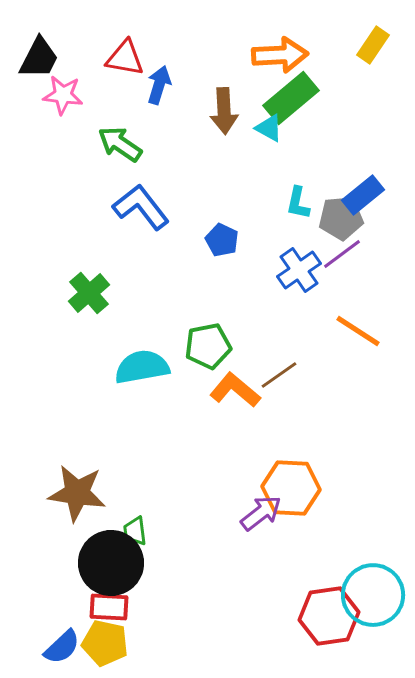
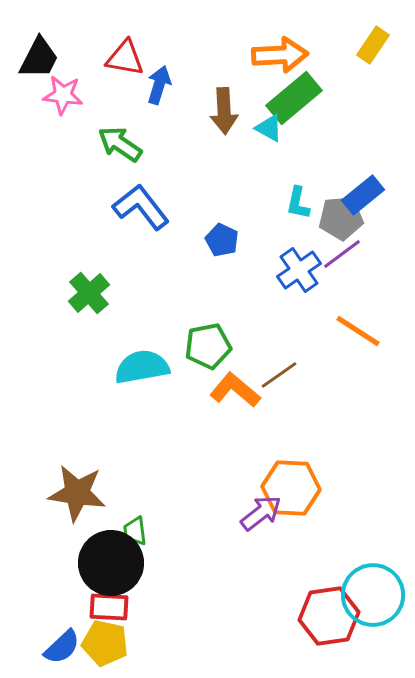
green rectangle: moved 3 px right
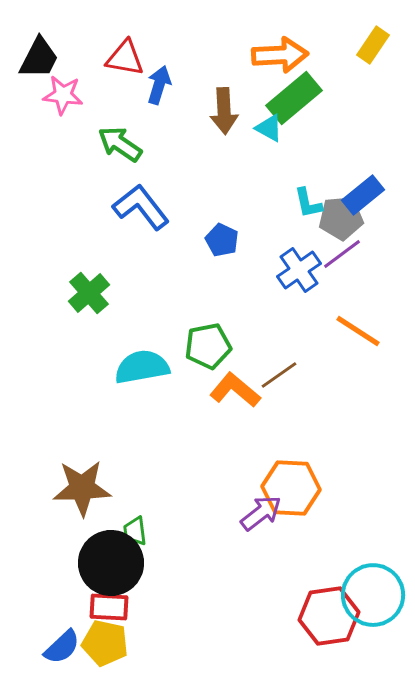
cyan L-shape: moved 10 px right; rotated 24 degrees counterclockwise
brown star: moved 5 px right, 5 px up; rotated 10 degrees counterclockwise
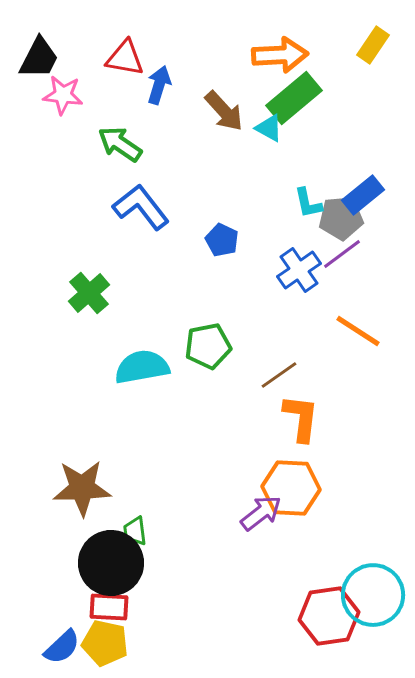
brown arrow: rotated 39 degrees counterclockwise
orange L-shape: moved 66 px right, 28 px down; rotated 57 degrees clockwise
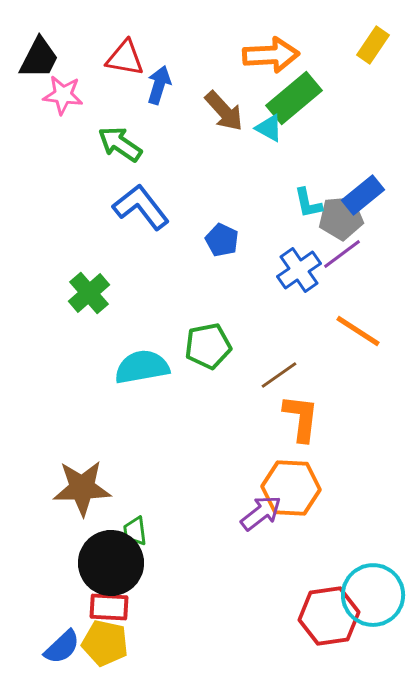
orange arrow: moved 9 px left
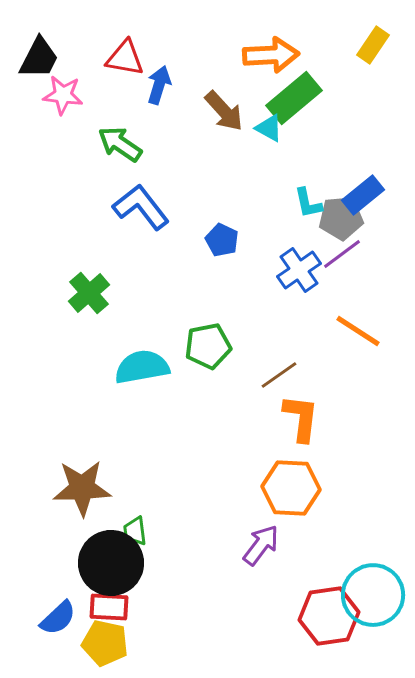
purple arrow: moved 32 px down; rotated 15 degrees counterclockwise
blue semicircle: moved 4 px left, 29 px up
